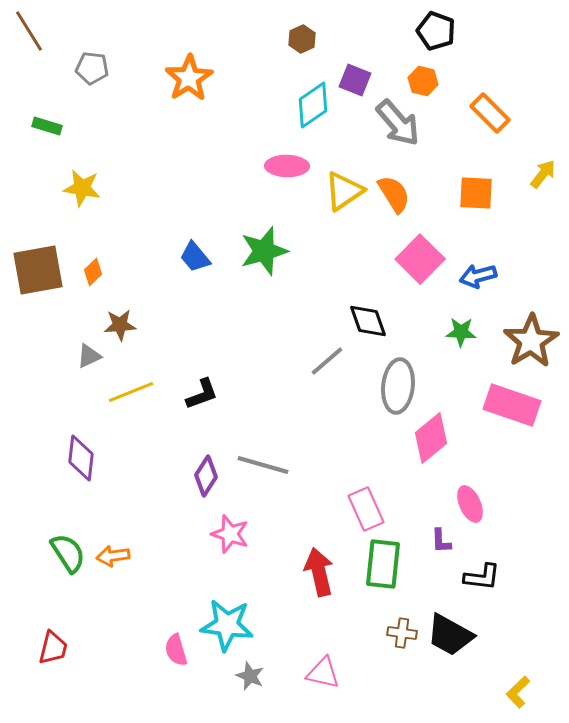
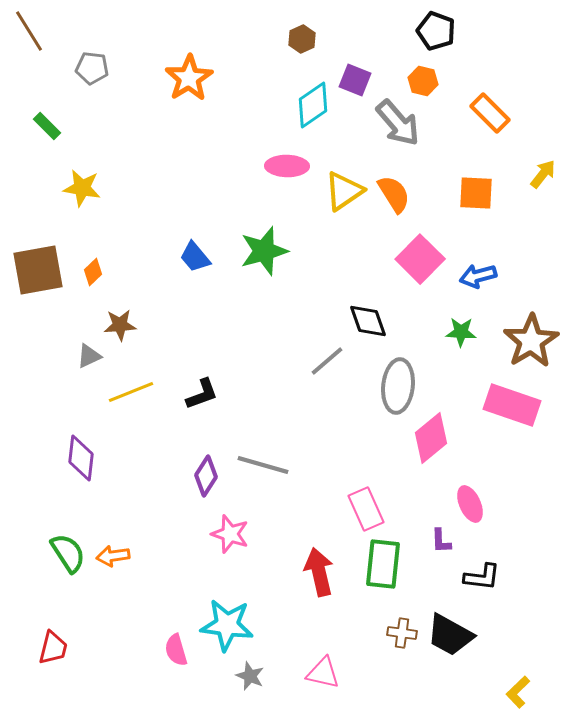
green rectangle at (47, 126): rotated 28 degrees clockwise
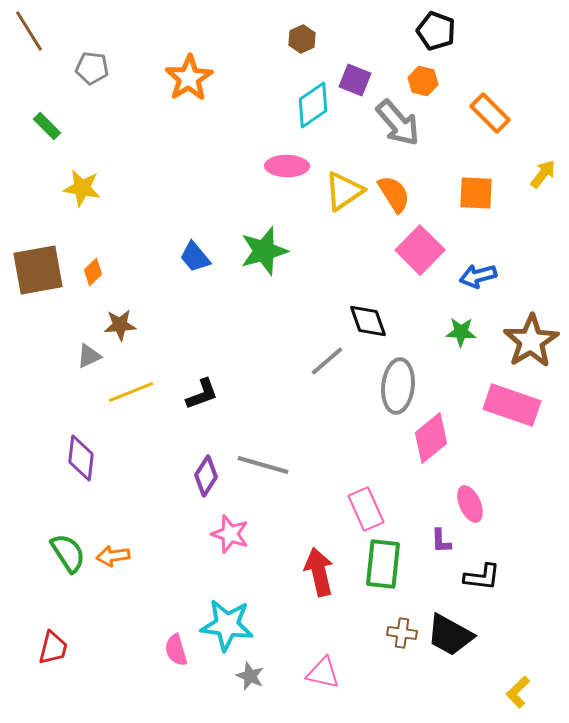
pink square at (420, 259): moved 9 px up
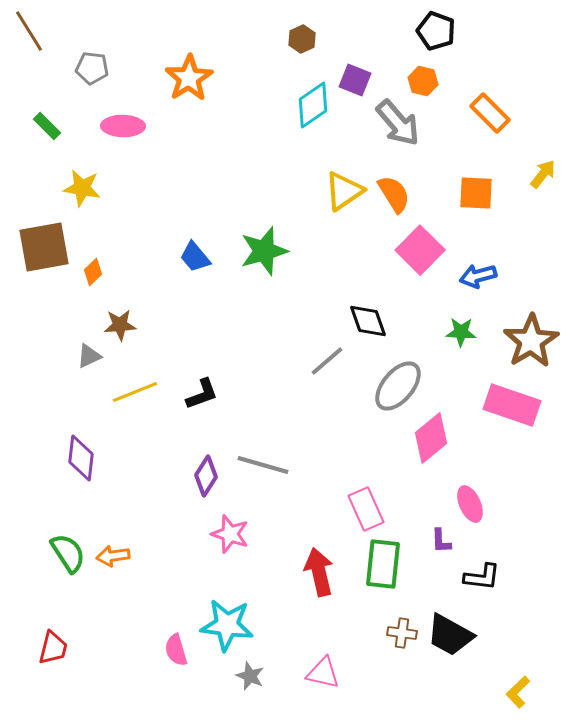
pink ellipse at (287, 166): moved 164 px left, 40 px up
brown square at (38, 270): moved 6 px right, 23 px up
gray ellipse at (398, 386): rotated 34 degrees clockwise
yellow line at (131, 392): moved 4 px right
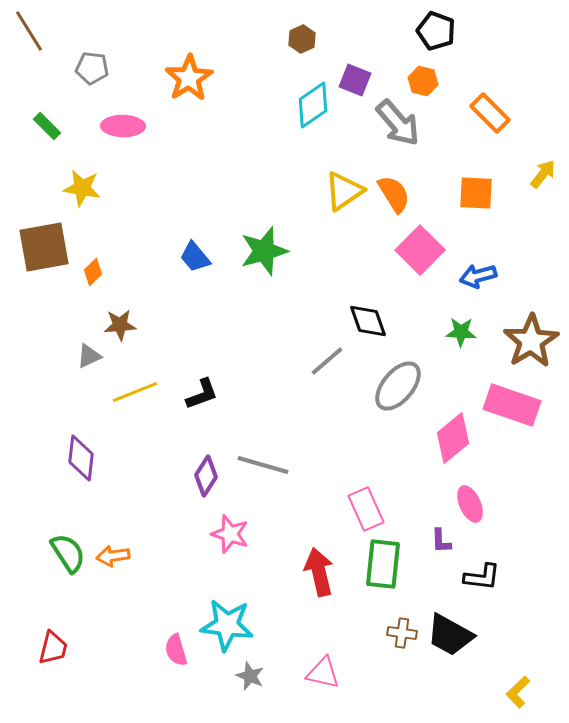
pink diamond at (431, 438): moved 22 px right
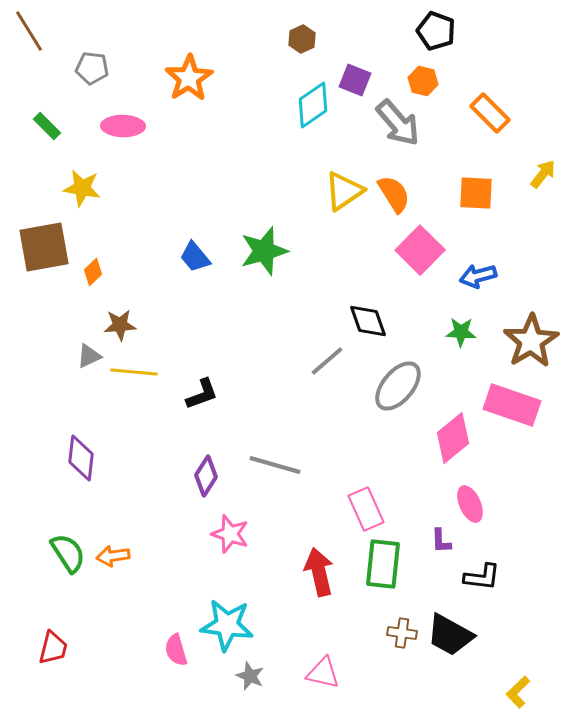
yellow line at (135, 392): moved 1 px left, 20 px up; rotated 27 degrees clockwise
gray line at (263, 465): moved 12 px right
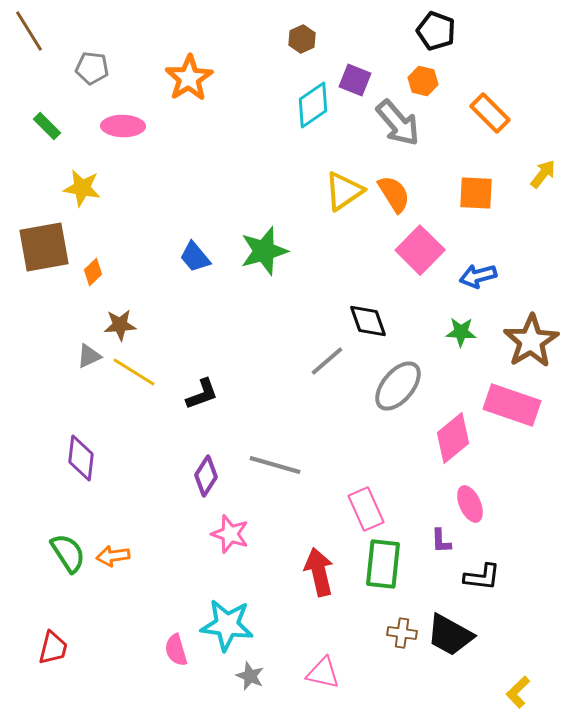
yellow line at (134, 372): rotated 27 degrees clockwise
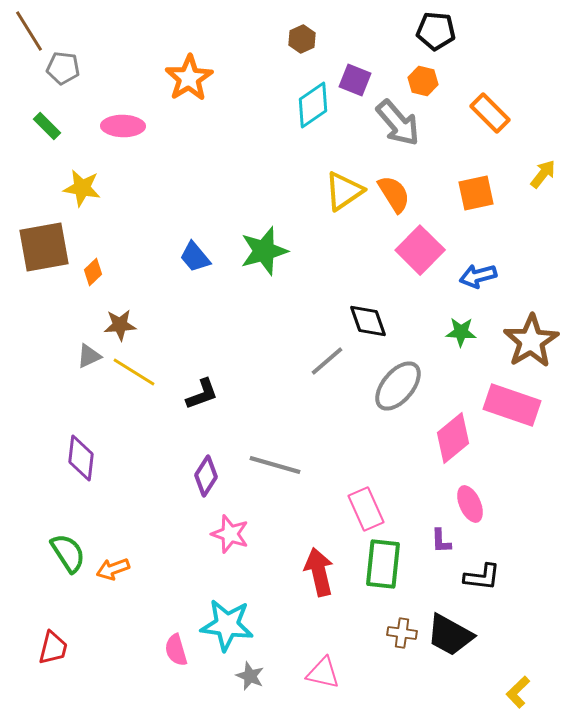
black pentagon at (436, 31): rotated 15 degrees counterclockwise
gray pentagon at (92, 68): moved 29 px left
orange square at (476, 193): rotated 15 degrees counterclockwise
orange arrow at (113, 556): moved 13 px down; rotated 12 degrees counterclockwise
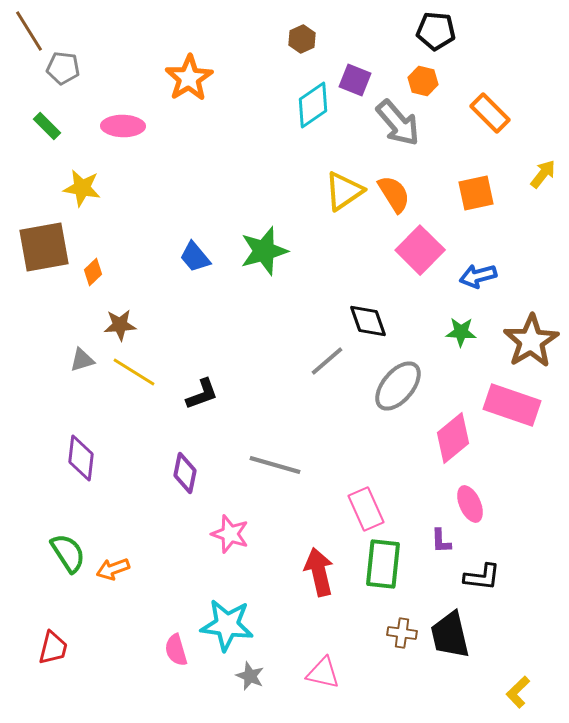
gray triangle at (89, 356): moved 7 px left, 4 px down; rotated 8 degrees clockwise
purple diamond at (206, 476): moved 21 px left, 3 px up; rotated 21 degrees counterclockwise
black trapezoid at (450, 635): rotated 48 degrees clockwise
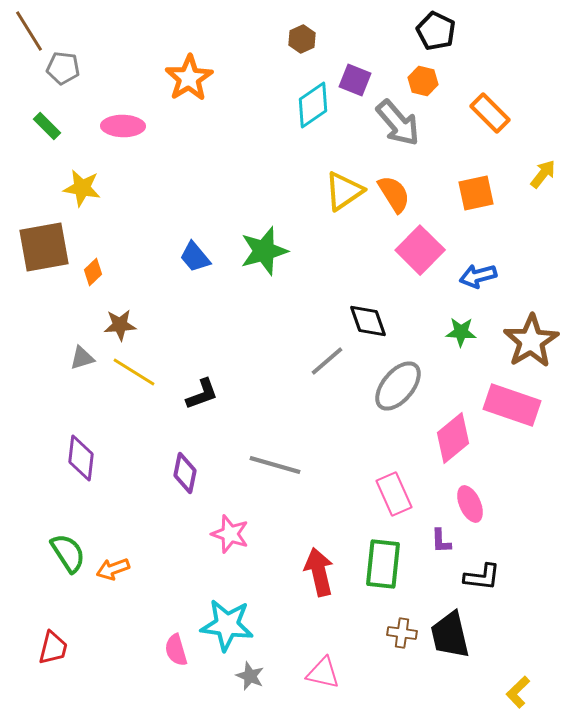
black pentagon at (436, 31): rotated 21 degrees clockwise
gray triangle at (82, 360): moved 2 px up
pink rectangle at (366, 509): moved 28 px right, 15 px up
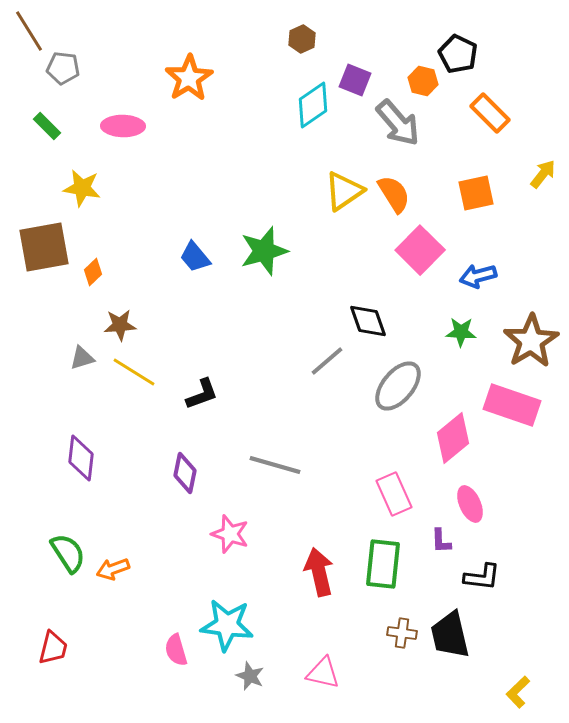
black pentagon at (436, 31): moved 22 px right, 23 px down
